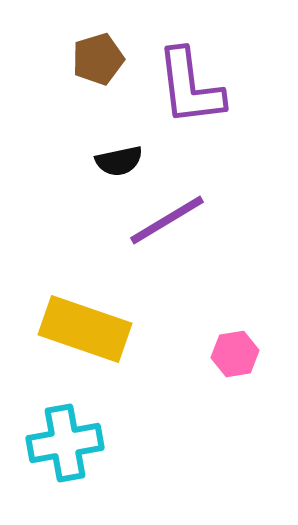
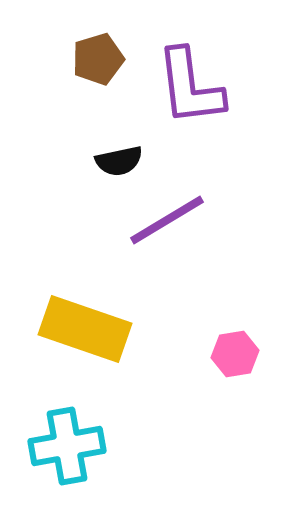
cyan cross: moved 2 px right, 3 px down
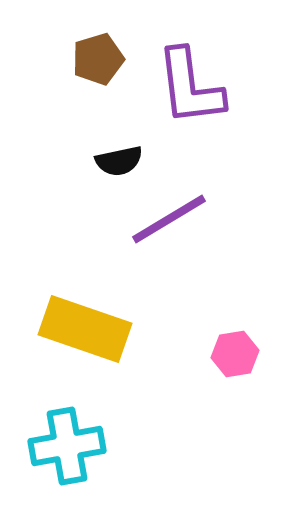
purple line: moved 2 px right, 1 px up
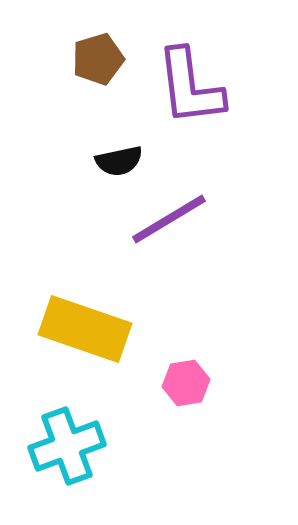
pink hexagon: moved 49 px left, 29 px down
cyan cross: rotated 10 degrees counterclockwise
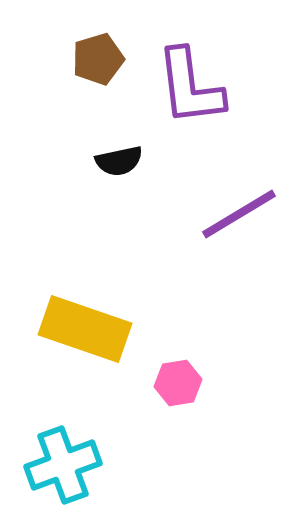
purple line: moved 70 px right, 5 px up
pink hexagon: moved 8 px left
cyan cross: moved 4 px left, 19 px down
